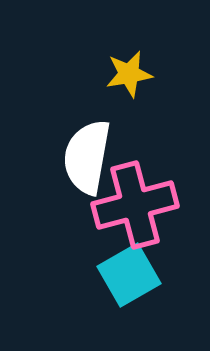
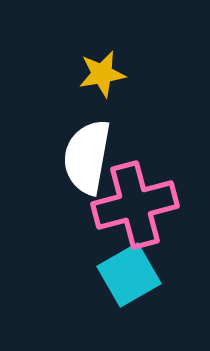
yellow star: moved 27 px left
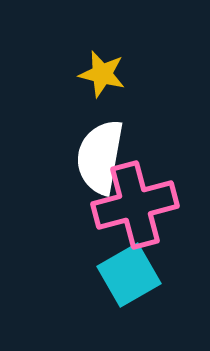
yellow star: rotated 24 degrees clockwise
white semicircle: moved 13 px right
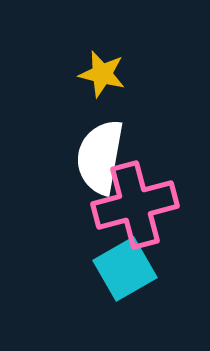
cyan square: moved 4 px left, 6 px up
